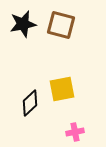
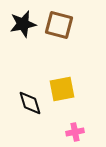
brown square: moved 2 px left
black diamond: rotated 64 degrees counterclockwise
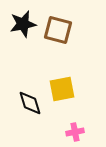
brown square: moved 1 px left, 5 px down
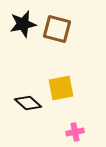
brown square: moved 1 px left, 1 px up
yellow square: moved 1 px left, 1 px up
black diamond: moved 2 px left; rotated 32 degrees counterclockwise
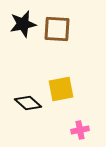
brown square: rotated 12 degrees counterclockwise
yellow square: moved 1 px down
pink cross: moved 5 px right, 2 px up
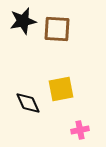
black star: moved 3 px up
black diamond: rotated 24 degrees clockwise
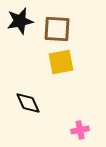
black star: moved 3 px left
yellow square: moved 27 px up
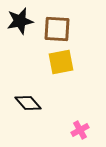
black diamond: rotated 16 degrees counterclockwise
pink cross: rotated 18 degrees counterclockwise
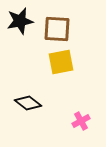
black diamond: rotated 12 degrees counterclockwise
pink cross: moved 1 px right, 9 px up
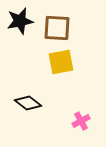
brown square: moved 1 px up
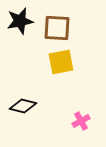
black diamond: moved 5 px left, 3 px down; rotated 24 degrees counterclockwise
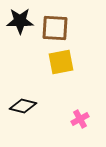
black star: rotated 12 degrees clockwise
brown square: moved 2 px left
pink cross: moved 1 px left, 2 px up
